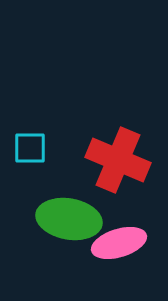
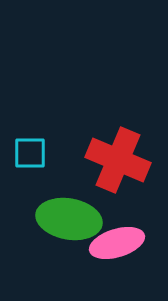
cyan square: moved 5 px down
pink ellipse: moved 2 px left
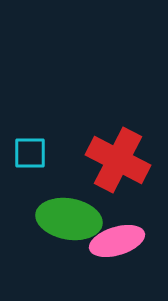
red cross: rotated 4 degrees clockwise
pink ellipse: moved 2 px up
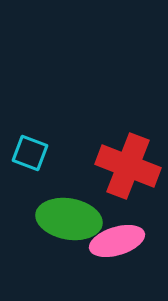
cyan square: rotated 21 degrees clockwise
red cross: moved 10 px right, 6 px down; rotated 6 degrees counterclockwise
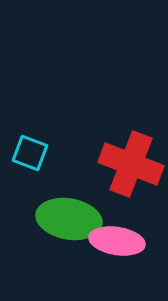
red cross: moved 3 px right, 2 px up
pink ellipse: rotated 26 degrees clockwise
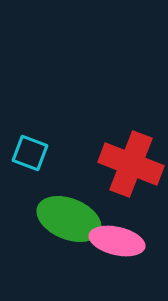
green ellipse: rotated 12 degrees clockwise
pink ellipse: rotated 4 degrees clockwise
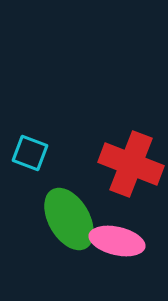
green ellipse: rotated 38 degrees clockwise
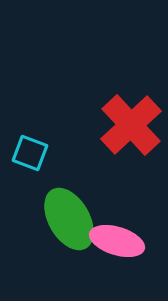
red cross: moved 39 px up; rotated 26 degrees clockwise
pink ellipse: rotated 4 degrees clockwise
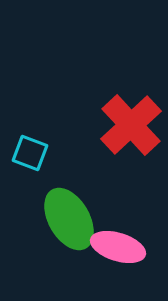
pink ellipse: moved 1 px right, 6 px down
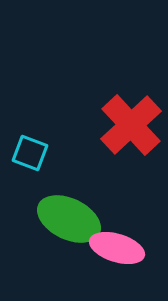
green ellipse: rotated 34 degrees counterclockwise
pink ellipse: moved 1 px left, 1 px down
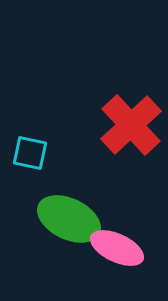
cyan square: rotated 9 degrees counterclockwise
pink ellipse: rotated 8 degrees clockwise
